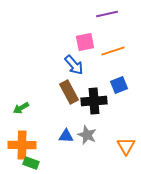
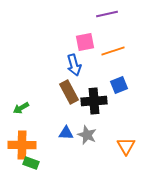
blue arrow: rotated 25 degrees clockwise
blue triangle: moved 3 px up
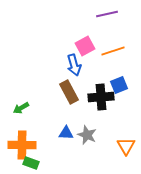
pink square: moved 4 px down; rotated 18 degrees counterclockwise
black cross: moved 7 px right, 4 px up
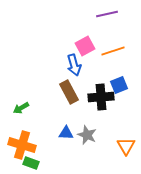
orange cross: rotated 16 degrees clockwise
